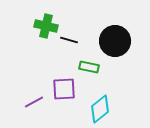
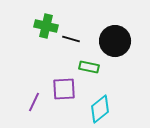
black line: moved 2 px right, 1 px up
purple line: rotated 36 degrees counterclockwise
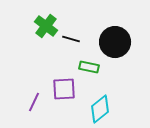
green cross: rotated 25 degrees clockwise
black circle: moved 1 px down
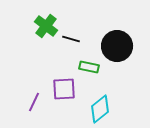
black circle: moved 2 px right, 4 px down
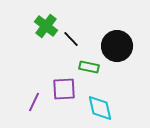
black line: rotated 30 degrees clockwise
cyan diamond: moved 1 px up; rotated 64 degrees counterclockwise
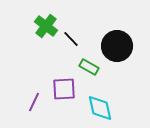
green rectangle: rotated 18 degrees clockwise
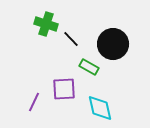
green cross: moved 2 px up; rotated 20 degrees counterclockwise
black circle: moved 4 px left, 2 px up
